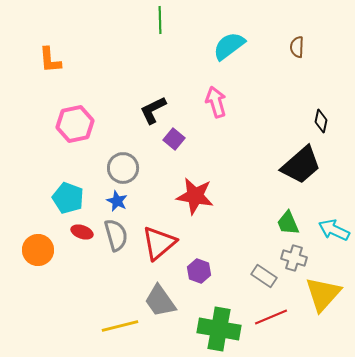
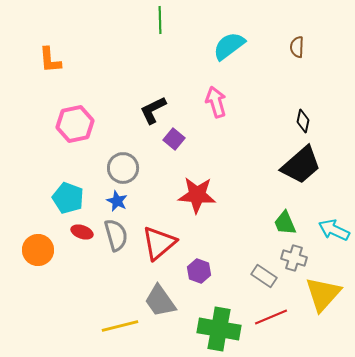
black diamond: moved 18 px left
red star: moved 2 px right, 1 px up; rotated 6 degrees counterclockwise
green trapezoid: moved 3 px left
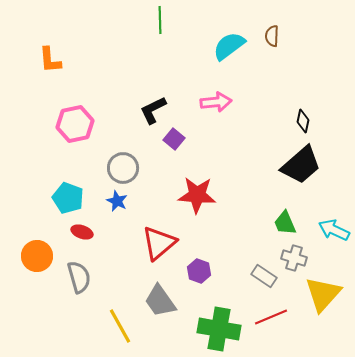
brown semicircle: moved 25 px left, 11 px up
pink arrow: rotated 100 degrees clockwise
gray semicircle: moved 37 px left, 42 px down
orange circle: moved 1 px left, 6 px down
yellow line: rotated 75 degrees clockwise
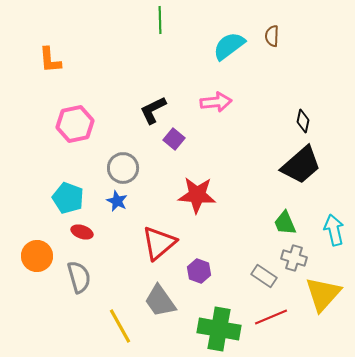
cyan arrow: rotated 52 degrees clockwise
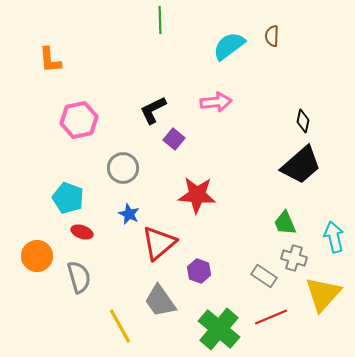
pink hexagon: moved 4 px right, 4 px up
blue star: moved 12 px right, 13 px down
cyan arrow: moved 7 px down
green cross: rotated 30 degrees clockwise
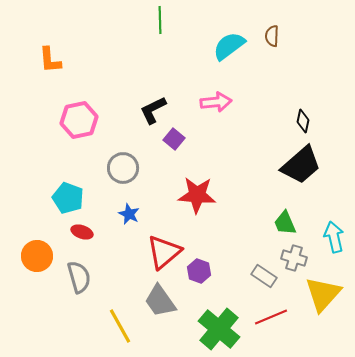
red triangle: moved 5 px right, 9 px down
